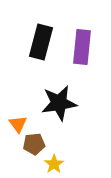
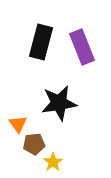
purple rectangle: rotated 28 degrees counterclockwise
yellow star: moved 1 px left, 2 px up
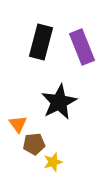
black star: moved 1 px up; rotated 18 degrees counterclockwise
yellow star: rotated 18 degrees clockwise
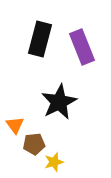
black rectangle: moved 1 px left, 3 px up
orange triangle: moved 3 px left, 1 px down
yellow star: moved 1 px right
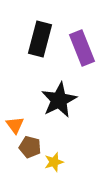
purple rectangle: moved 1 px down
black star: moved 2 px up
brown pentagon: moved 4 px left, 3 px down; rotated 20 degrees clockwise
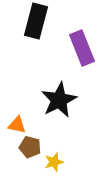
black rectangle: moved 4 px left, 18 px up
orange triangle: moved 2 px right; rotated 42 degrees counterclockwise
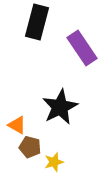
black rectangle: moved 1 px right, 1 px down
purple rectangle: rotated 12 degrees counterclockwise
black star: moved 1 px right, 7 px down
orange triangle: rotated 18 degrees clockwise
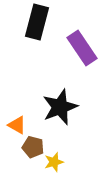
black star: rotated 6 degrees clockwise
brown pentagon: moved 3 px right
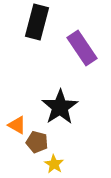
black star: rotated 12 degrees counterclockwise
brown pentagon: moved 4 px right, 5 px up
yellow star: moved 2 px down; rotated 24 degrees counterclockwise
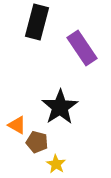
yellow star: moved 2 px right
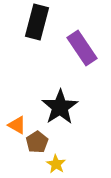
brown pentagon: rotated 25 degrees clockwise
